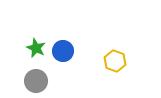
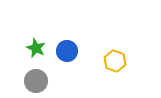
blue circle: moved 4 px right
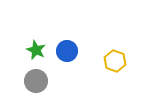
green star: moved 2 px down
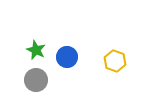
blue circle: moved 6 px down
gray circle: moved 1 px up
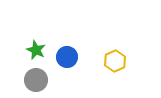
yellow hexagon: rotated 15 degrees clockwise
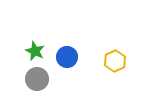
green star: moved 1 px left, 1 px down
gray circle: moved 1 px right, 1 px up
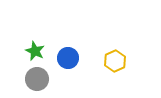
blue circle: moved 1 px right, 1 px down
